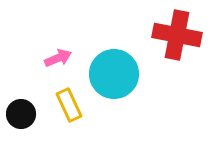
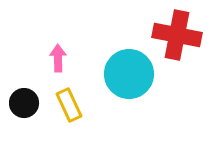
pink arrow: rotated 68 degrees counterclockwise
cyan circle: moved 15 px right
black circle: moved 3 px right, 11 px up
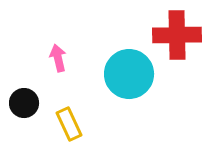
red cross: rotated 12 degrees counterclockwise
pink arrow: rotated 12 degrees counterclockwise
yellow rectangle: moved 19 px down
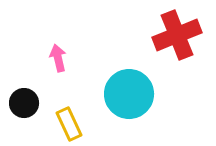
red cross: rotated 21 degrees counterclockwise
cyan circle: moved 20 px down
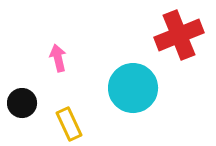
red cross: moved 2 px right
cyan circle: moved 4 px right, 6 px up
black circle: moved 2 px left
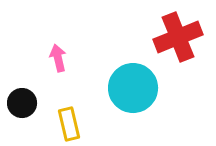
red cross: moved 1 px left, 2 px down
yellow rectangle: rotated 12 degrees clockwise
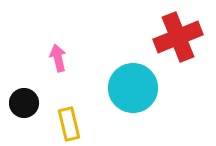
black circle: moved 2 px right
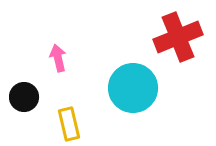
black circle: moved 6 px up
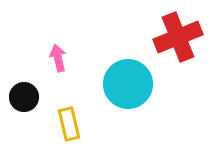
cyan circle: moved 5 px left, 4 px up
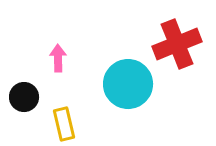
red cross: moved 1 px left, 7 px down
pink arrow: rotated 12 degrees clockwise
yellow rectangle: moved 5 px left
